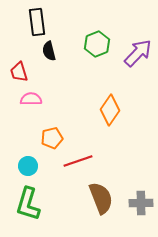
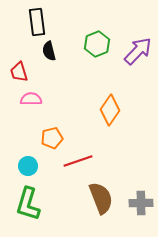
purple arrow: moved 2 px up
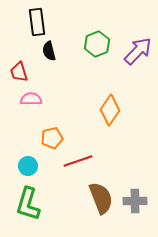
gray cross: moved 6 px left, 2 px up
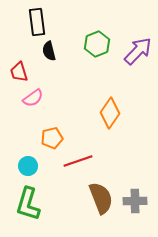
pink semicircle: moved 2 px right, 1 px up; rotated 145 degrees clockwise
orange diamond: moved 3 px down
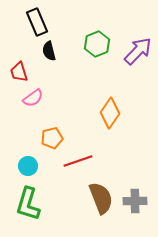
black rectangle: rotated 16 degrees counterclockwise
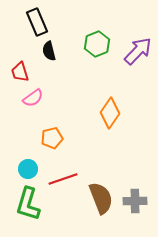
red trapezoid: moved 1 px right
red line: moved 15 px left, 18 px down
cyan circle: moved 3 px down
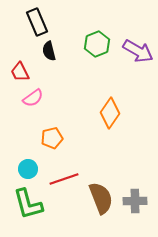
purple arrow: rotated 76 degrees clockwise
red trapezoid: rotated 10 degrees counterclockwise
red line: moved 1 px right
green L-shape: rotated 32 degrees counterclockwise
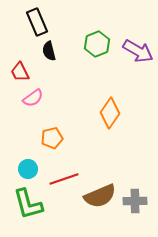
brown semicircle: moved 1 px left, 2 px up; rotated 88 degrees clockwise
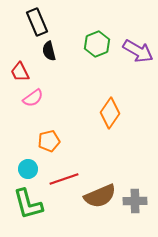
orange pentagon: moved 3 px left, 3 px down
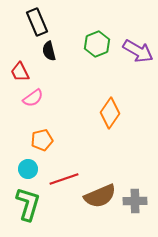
orange pentagon: moved 7 px left, 1 px up
green L-shape: rotated 148 degrees counterclockwise
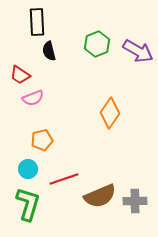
black rectangle: rotated 20 degrees clockwise
red trapezoid: moved 3 px down; rotated 30 degrees counterclockwise
pink semicircle: rotated 15 degrees clockwise
